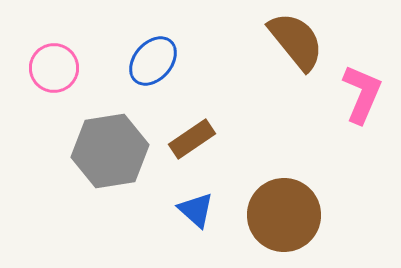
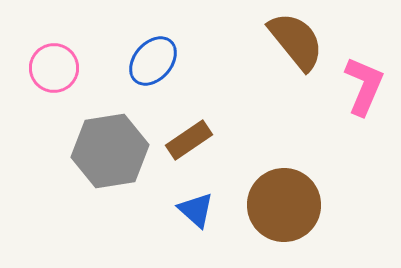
pink L-shape: moved 2 px right, 8 px up
brown rectangle: moved 3 px left, 1 px down
brown circle: moved 10 px up
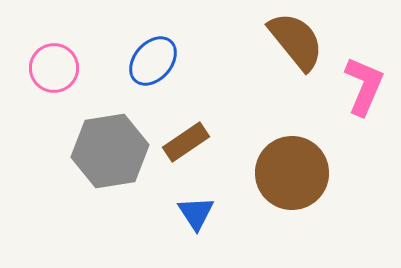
brown rectangle: moved 3 px left, 2 px down
brown circle: moved 8 px right, 32 px up
blue triangle: moved 3 px down; rotated 15 degrees clockwise
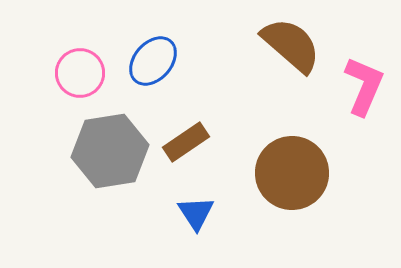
brown semicircle: moved 5 px left, 4 px down; rotated 10 degrees counterclockwise
pink circle: moved 26 px right, 5 px down
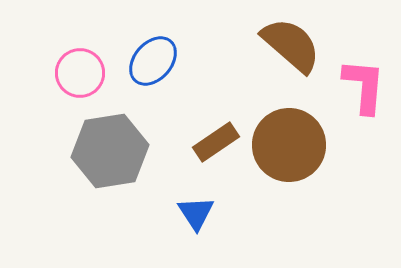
pink L-shape: rotated 18 degrees counterclockwise
brown rectangle: moved 30 px right
brown circle: moved 3 px left, 28 px up
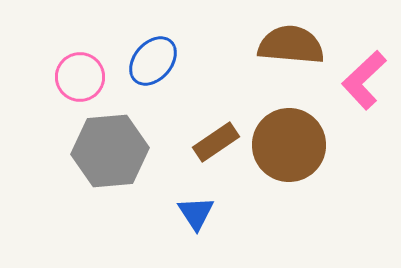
brown semicircle: rotated 36 degrees counterclockwise
pink circle: moved 4 px down
pink L-shape: moved 6 px up; rotated 138 degrees counterclockwise
gray hexagon: rotated 4 degrees clockwise
